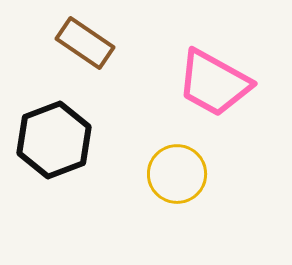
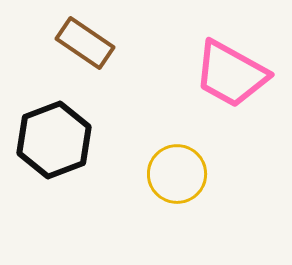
pink trapezoid: moved 17 px right, 9 px up
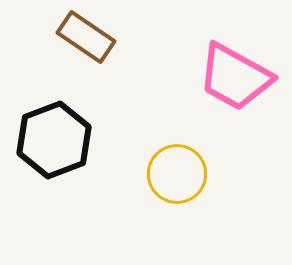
brown rectangle: moved 1 px right, 6 px up
pink trapezoid: moved 4 px right, 3 px down
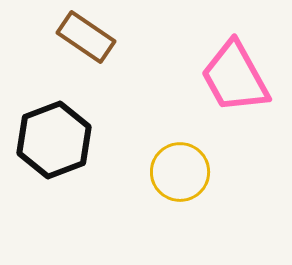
pink trapezoid: rotated 32 degrees clockwise
yellow circle: moved 3 px right, 2 px up
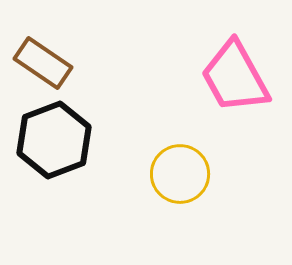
brown rectangle: moved 43 px left, 26 px down
yellow circle: moved 2 px down
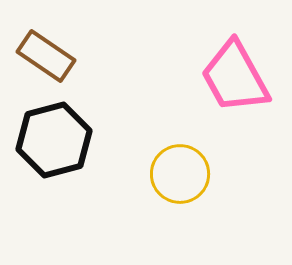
brown rectangle: moved 3 px right, 7 px up
black hexagon: rotated 6 degrees clockwise
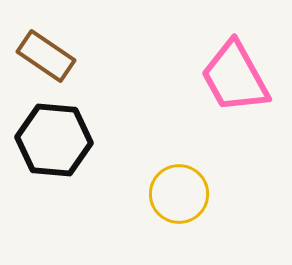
black hexagon: rotated 20 degrees clockwise
yellow circle: moved 1 px left, 20 px down
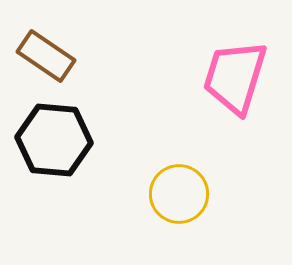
pink trapezoid: rotated 46 degrees clockwise
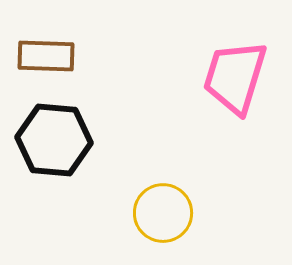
brown rectangle: rotated 32 degrees counterclockwise
yellow circle: moved 16 px left, 19 px down
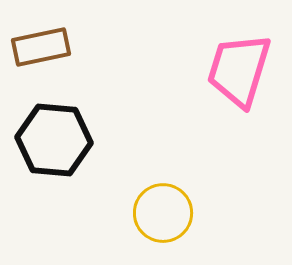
brown rectangle: moved 5 px left, 9 px up; rotated 14 degrees counterclockwise
pink trapezoid: moved 4 px right, 7 px up
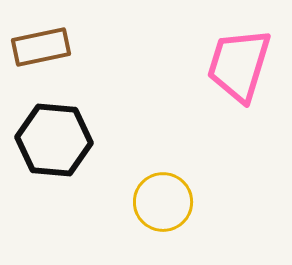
pink trapezoid: moved 5 px up
yellow circle: moved 11 px up
